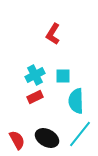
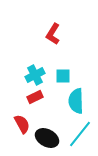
red semicircle: moved 5 px right, 16 px up
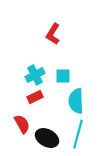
cyan line: moved 2 px left; rotated 24 degrees counterclockwise
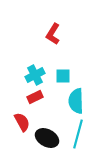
red semicircle: moved 2 px up
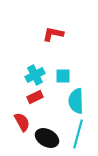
red L-shape: rotated 70 degrees clockwise
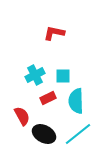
red L-shape: moved 1 px right, 1 px up
red rectangle: moved 13 px right, 1 px down
red semicircle: moved 6 px up
cyan line: rotated 36 degrees clockwise
black ellipse: moved 3 px left, 4 px up
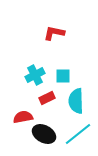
red rectangle: moved 1 px left
red semicircle: moved 1 px right, 1 px down; rotated 72 degrees counterclockwise
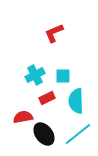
red L-shape: rotated 35 degrees counterclockwise
black ellipse: rotated 25 degrees clockwise
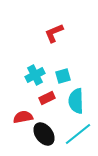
cyan square: rotated 14 degrees counterclockwise
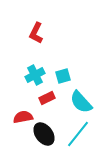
red L-shape: moved 18 px left; rotated 40 degrees counterclockwise
cyan semicircle: moved 5 px right, 1 px down; rotated 40 degrees counterclockwise
cyan line: rotated 12 degrees counterclockwise
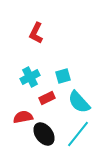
cyan cross: moved 5 px left, 2 px down
cyan semicircle: moved 2 px left
